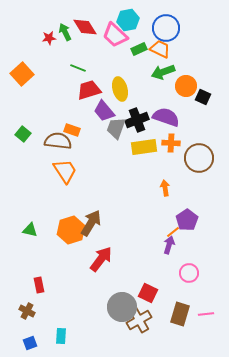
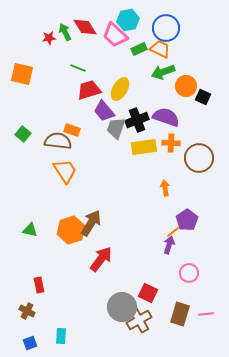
orange square at (22, 74): rotated 35 degrees counterclockwise
yellow ellipse at (120, 89): rotated 45 degrees clockwise
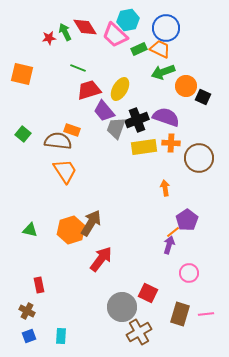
brown cross at (139, 320): moved 12 px down
blue square at (30, 343): moved 1 px left, 7 px up
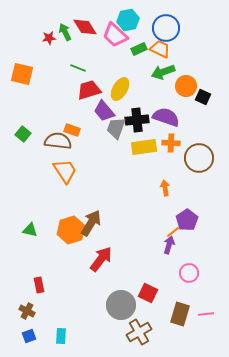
black cross at (137, 120): rotated 15 degrees clockwise
gray circle at (122, 307): moved 1 px left, 2 px up
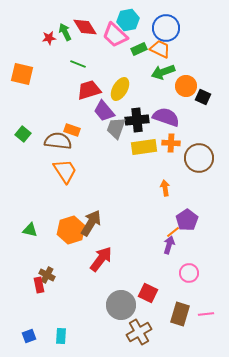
green line at (78, 68): moved 4 px up
brown cross at (27, 311): moved 20 px right, 36 px up
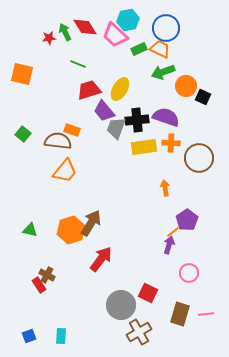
orange trapezoid at (65, 171): rotated 72 degrees clockwise
red rectangle at (39, 285): rotated 21 degrees counterclockwise
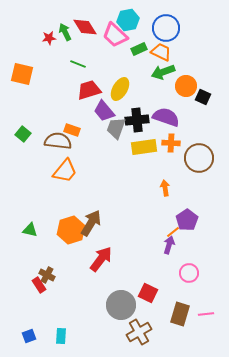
orange trapezoid at (160, 49): moved 1 px right, 3 px down
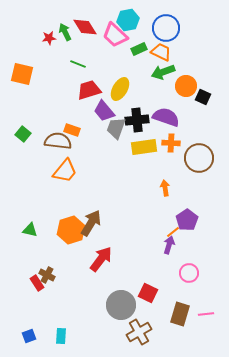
red rectangle at (39, 285): moved 2 px left, 2 px up
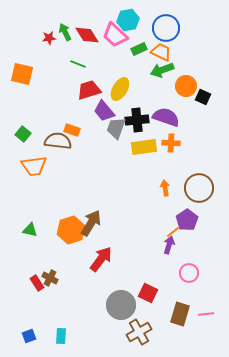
red diamond at (85, 27): moved 2 px right, 8 px down
green arrow at (163, 72): moved 1 px left, 2 px up
brown circle at (199, 158): moved 30 px down
orange trapezoid at (65, 171): moved 31 px left, 5 px up; rotated 44 degrees clockwise
brown cross at (47, 275): moved 3 px right, 3 px down
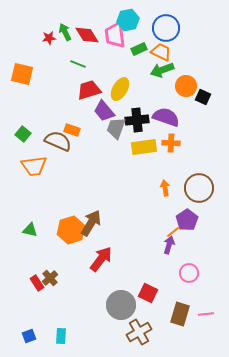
pink trapezoid at (115, 35): rotated 40 degrees clockwise
brown semicircle at (58, 141): rotated 16 degrees clockwise
brown cross at (50, 278): rotated 21 degrees clockwise
